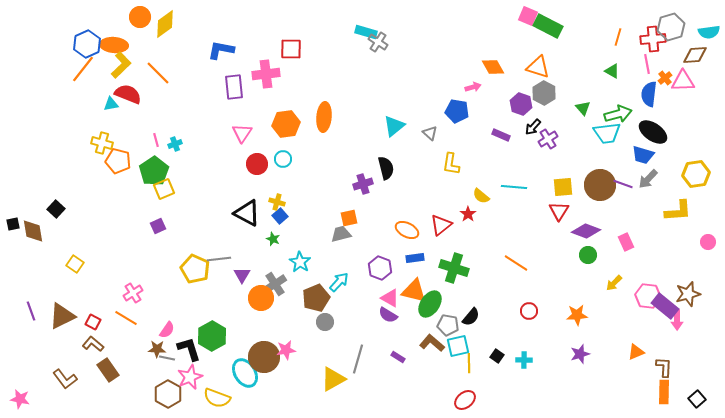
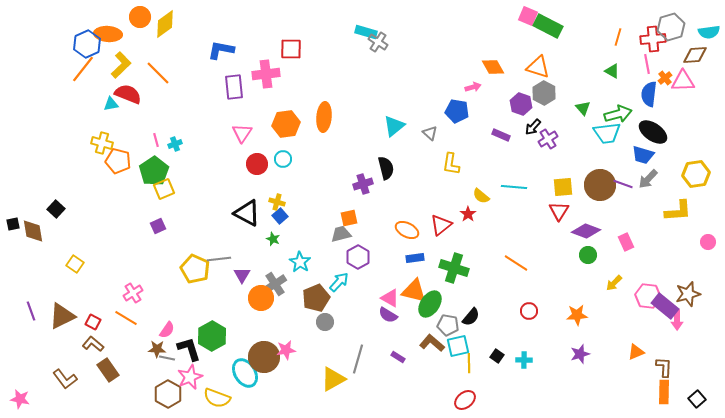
orange ellipse at (114, 45): moved 6 px left, 11 px up
purple hexagon at (380, 268): moved 22 px left, 11 px up; rotated 10 degrees clockwise
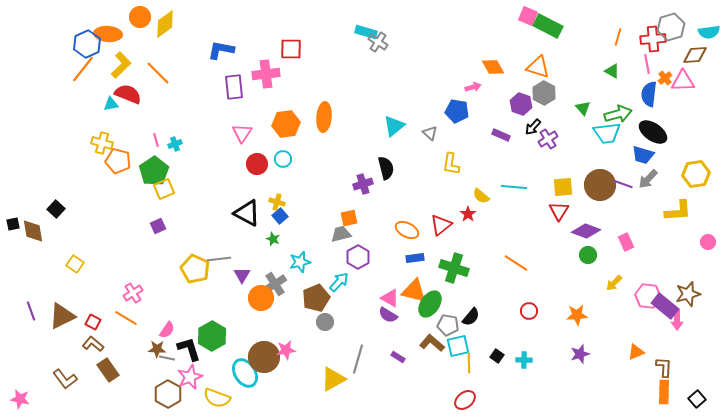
cyan star at (300, 262): rotated 25 degrees clockwise
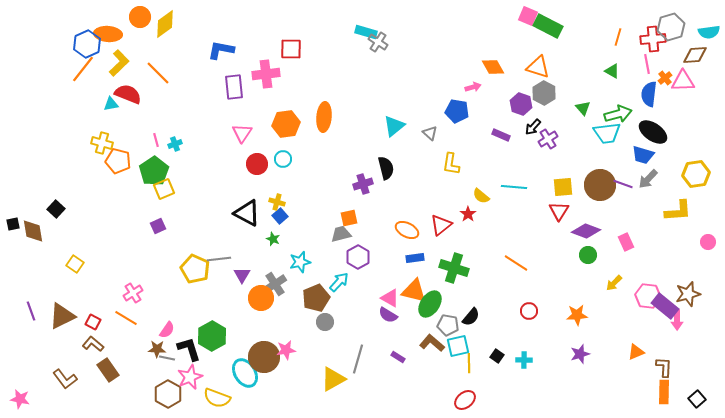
yellow L-shape at (121, 65): moved 2 px left, 2 px up
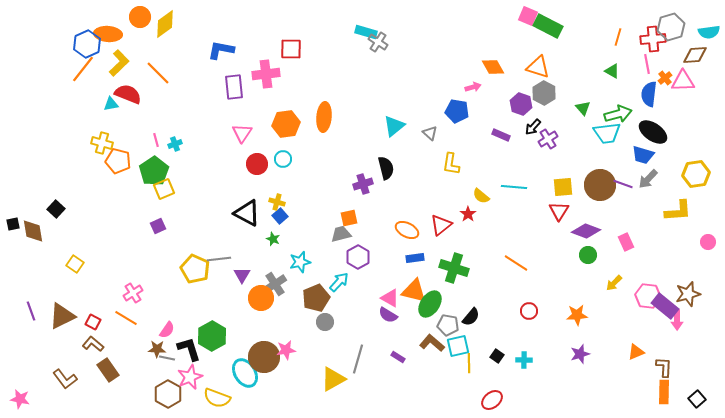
red ellipse at (465, 400): moved 27 px right
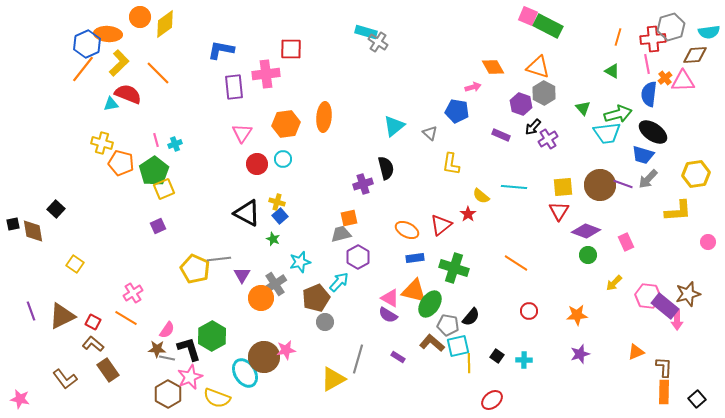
orange pentagon at (118, 161): moved 3 px right, 2 px down
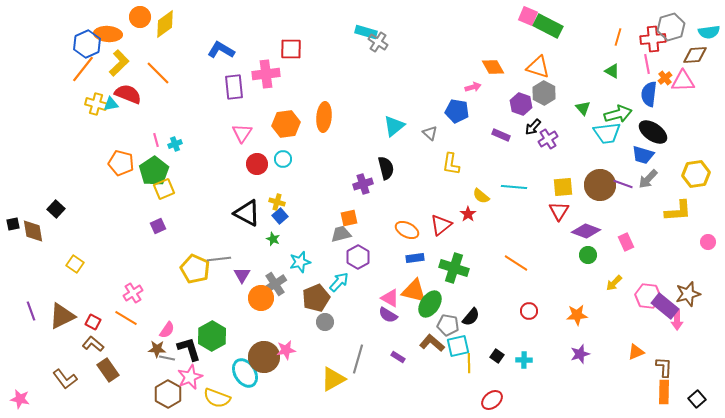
blue L-shape at (221, 50): rotated 20 degrees clockwise
yellow cross at (102, 143): moved 6 px left, 39 px up
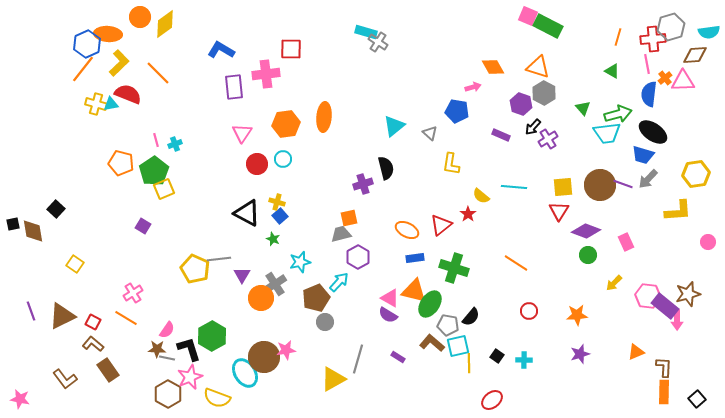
purple square at (158, 226): moved 15 px left; rotated 35 degrees counterclockwise
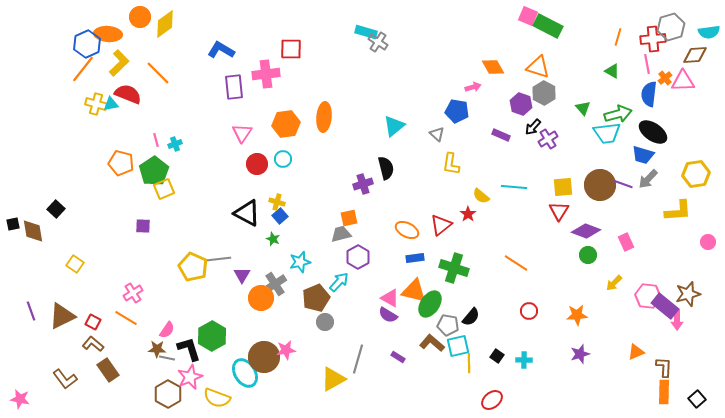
gray triangle at (430, 133): moved 7 px right, 1 px down
purple square at (143, 226): rotated 28 degrees counterclockwise
yellow pentagon at (195, 269): moved 2 px left, 2 px up
